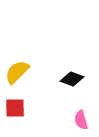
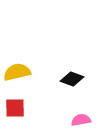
yellow semicircle: rotated 32 degrees clockwise
pink semicircle: rotated 96 degrees clockwise
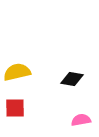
black diamond: rotated 10 degrees counterclockwise
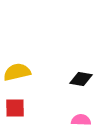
black diamond: moved 9 px right
pink semicircle: rotated 12 degrees clockwise
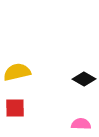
black diamond: moved 3 px right; rotated 20 degrees clockwise
pink semicircle: moved 4 px down
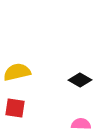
black diamond: moved 4 px left, 1 px down
red square: rotated 10 degrees clockwise
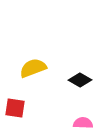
yellow semicircle: moved 16 px right, 4 px up; rotated 8 degrees counterclockwise
pink semicircle: moved 2 px right, 1 px up
